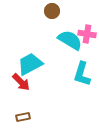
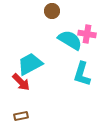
brown rectangle: moved 2 px left, 1 px up
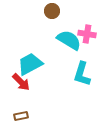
cyan semicircle: moved 1 px left
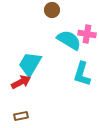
brown circle: moved 1 px up
cyan trapezoid: rotated 32 degrees counterclockwise
red arrow: rotated 72 degrees counterclockwise
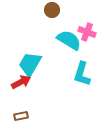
pink cross: moved 2 px up; rotated 12 degrees clockwise
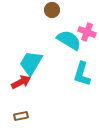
cyan trapezoid: moved 1 px right, 1 px up
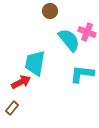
brown circle: moved 2 px left, 1 px down
cyan semicircle: rotated 20 degrees clockwise
cyan trapezoid: moved 4 px right; rotated 20 degrees counterclockwise
cyan L-shape: rotated 80 degrees clockwise
brown rectangle: moved 9 px left, 8 px up; rotated 40 degrees counterclockwise
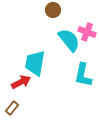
brown circle: moved 3 px right, 1 px up
cyan L-shape: moved 1 px right, 1 px down; rotated 85 degrees counterclockwise
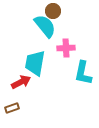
brown circle: moved 1 px down
pink cross: moved 21 px left, 16 px down; rotated 24 degrees counterclockwise
cyan semicircle: moved 24 px left, 14 px up
cyan L-shape: moved 2 px up
brown rectangle: rotated 32 degrees clockwise
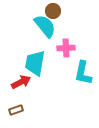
brown rectangle: moved 4 px right, 2 px down
